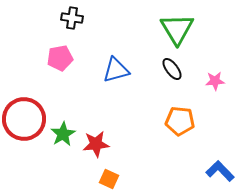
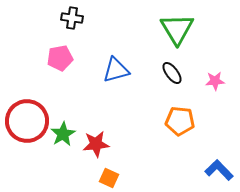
black ellipse: moved 4 px down
red circle: moved 3 px right, 2 px down
blue L-shape: moved 1 px left, 1 px up
orange square: moved 1 px up
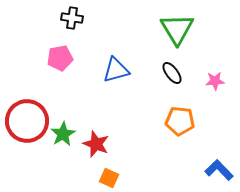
red star: rotated 28 degrees clockwise
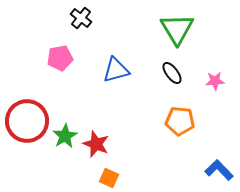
black cross: moved 9 px right; rotated 30 degrees clockwise
green star: moved 2 px right, 2 px down
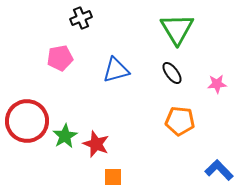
black cross: rotated 30 degrees clockwise
pink star: moved 2 px right, 3 px down
orange square: moved 4 px right, 1 px up; rotated 24 degrees counterclockwise
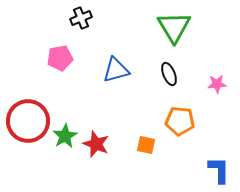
green triangle: moved 3 px left, 2 px up
black ellipse: moved 3 px left, 1 px down; rotated 15 degrees clockwise
red circle: moved 1 px right
blue L-shape: rotated 44 degrees clockwise
orange square: moved 33 px right, 32 px up; rotated 12 degrees clockwise
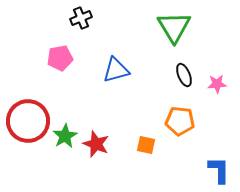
black ellipse: moved 15 px right, 1 px down
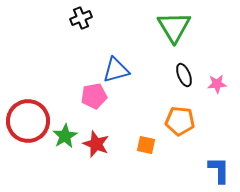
pink pentagon: moved 34 px right, 38 px down
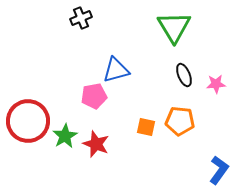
pink star: moved 1 px left
orange square: moved 18 px up
blue L-shape: rotated 36 degrees clockwise
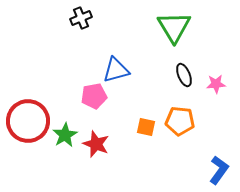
green star: moved 1 px up
